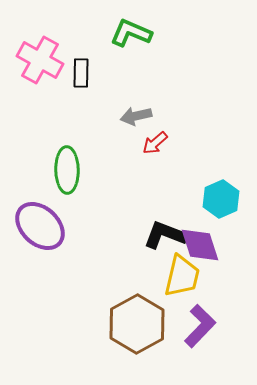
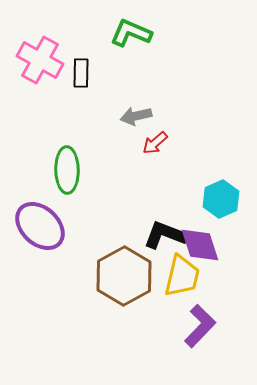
brown hexagon: moved 13 px left, 48 px up
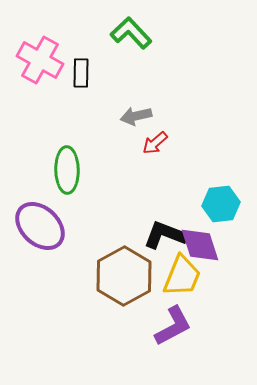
green L-shape: rotated 24 degrees clockwise
cyan hexagon: moved 5 px down; rotated 18 degrees clockwise
yellow trapezoid: rotated 9 degrees clockwise
purple L-shape: moved 27 px left; rotated 18 degrees clockwise
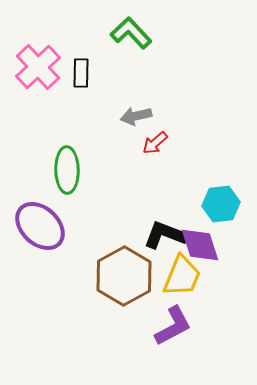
pink cross: moved 2 px left, 7 px down; rotated 18 degrees clockwise
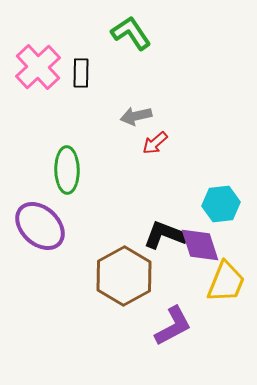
green L-shape: rotated 9 degrees clockwise
yellow trapezoid: moved 44 px right, 6 px down
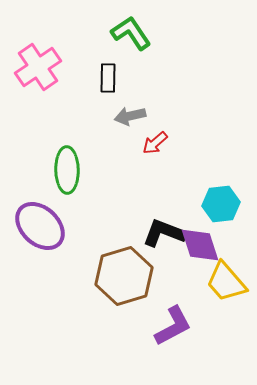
pink cross: rotated 9 degrees clockwise
black rectangle: moved 27 px right, 5 px down
gray arrow: moved 6 px left
black L-shape: moved 1 px left, 2 px up
brown hexagon: rotated 12 degrees clockwise
yellow trapezoid: rotated 117 degrees clockwise
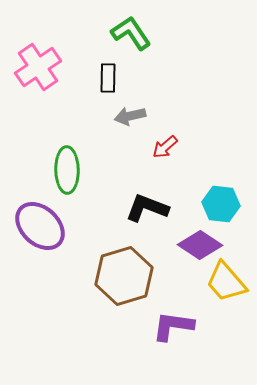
red arrow: moved 10 px right, 4 px down
cyan hexagon: rotated 12 degrees clockwise
black L-shape: moved 17 px left, 25 px up
purple diamond: rotated 39 degrees counterclockwise
purple L-shape: rotated 144 degrees counterclockwise
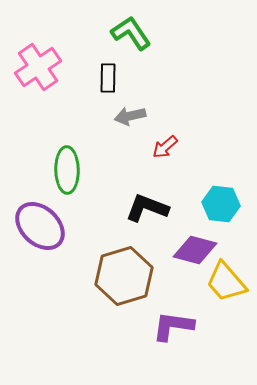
purple diamond: moved 5 px left, 5 px down; rotated 18 degrees counterclockwise
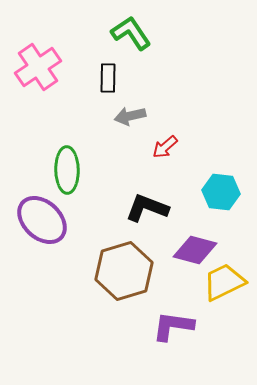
cyan hexagon: moved 12 px up
purple ellipse: moved 2 px right, 6 px up
brown hexagon: moved 5 px up
yellow trapezoid: moved 2 px left; rotated 105 degrees clockwise
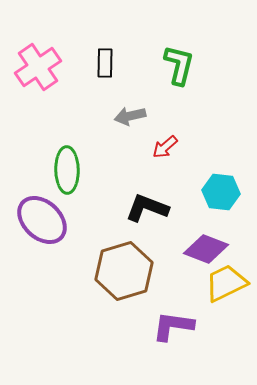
green L-shape: moved 48 px right, 32 px down; rotated 48 degrees clockwise
black rectangle: moved 3 px left, 15 px up
purple diamond: moved 11 px right, 1 px up; rotated 6 degrees clockwise
yellow trapezoid: moved 2 px right, 1 px down
